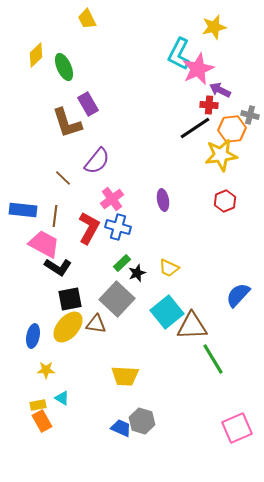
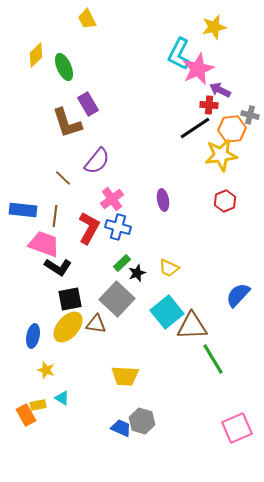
pink trapezoid at (44, 244): rotated 8 degrees counterclockwise
yellow star at (46, 370): rotated 18 degrees clockwise
orange rectangle at (42, 421): moved 16 px left, 6 px up
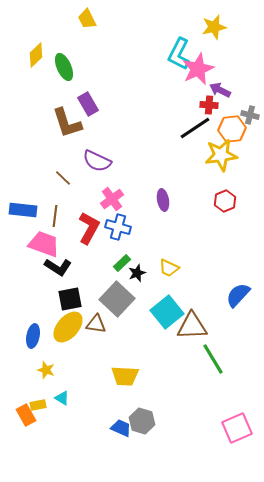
purple semicircle at (97, 161): rotated 76 degrees clockwise
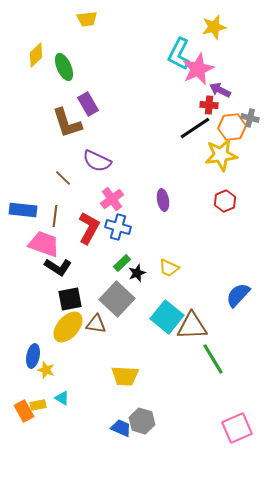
yellow trapezoid at (87, 19): rotated 70 degrees counterclockwise
gray cross at (250, 115): moved 3 px down
orange hexagon at (232, 129): moved 2 px up
cyan square at (167, 312): moved 5 px down; rotated 12 degrees counterclockwise
blue ellipse at (33, 336): moved 20 px down
orange rectangle at (26, 415): moved 2 px left, 4 px up
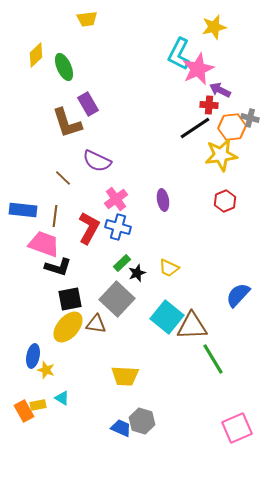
pink cross at (112, 199): moved 4 px right
black L-shape at (58, 267): rotated 16 degrees counterclockwise
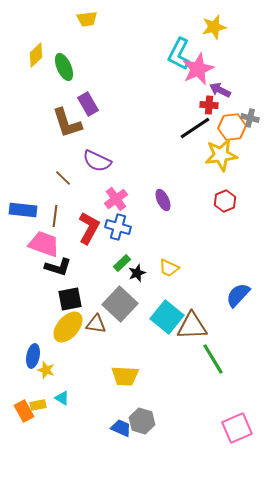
purple ellipse at (163, 200): rotated 15 degrees counterclockwise
gray square at (117, 299): moved 3 px right, 5 px down
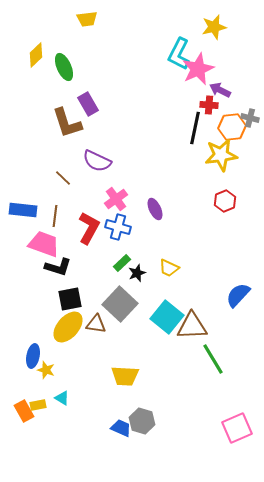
black line at (195, 128): rotated 44 degrees counterclockwise
purple ellipse at (163, 200): moved 8 px left, 9 px down
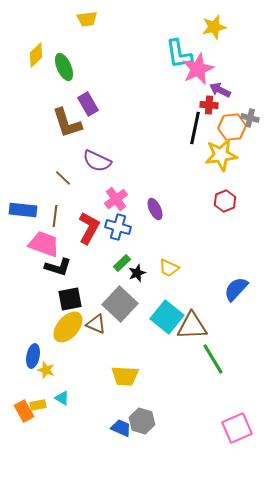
cyan L-shape at (179, 54): rotated 36 degrees counterclockwise
blue semicircle at (238, 295): moved 2 px left, 6 px up
brown triangle at (96, 324): rotated 15 degrees clockwise
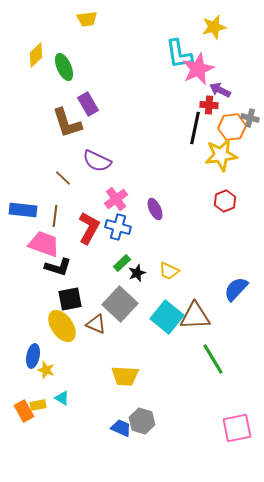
yellow trapezoid at (169, 268): moved 3 px down
brown triangle at (192, 326): moved 3 px right, 10 px up
yellow ellipse at (68, 327): moved 6 px left, 1 px up; rotated 76 degrees counterclockwise
pink square at (237, 428): rotated 12 degrees clockwise
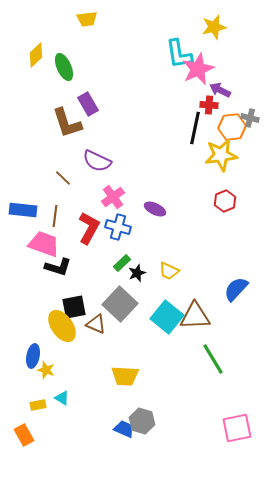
pink cross at (116, 199): moved 3 px left, 2 px up
purple ellipse at (155, 209): rotated 40 degrees counterclockwise
black square at (70, 299): moved 4 px right, 8 px down
orange rectangle at (24, 411): moved 24 px down
blue trapezoid at (121, 428): moved 3 px right, 1 px down
